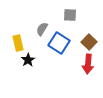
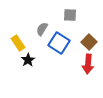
yellow rectangle: rotated 21 degrees counterclockwise
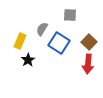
yellow rectangle: moved 2 px right, 2 px up; rotated 56 degrees clockwise
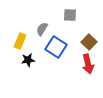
blue square: moved 3 px left, 4 px down
black star: rotated 24 degrees clockwise
red arrow: rotated 18 degrees counterclockwise
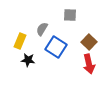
black star: rotated 16 degrees clockwise
red arrow: moved 1 px right
